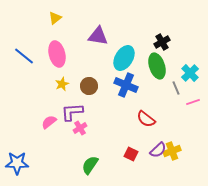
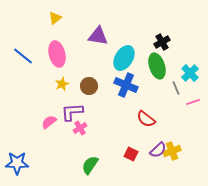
blue line: moved 1 px left
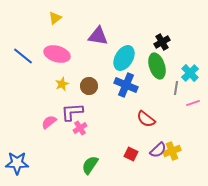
pink ellipse: rotated 60 degrees counterclockwise
gray line: rotated 32 degrees clockwise
pink line: moved 1 px down
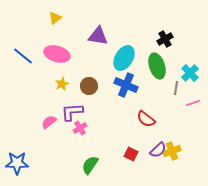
black cross: moved 3 px right, 3 px up
